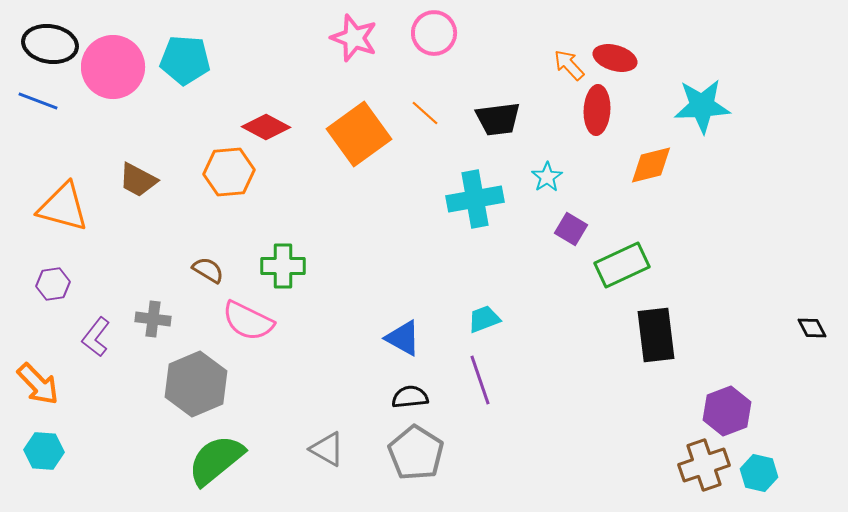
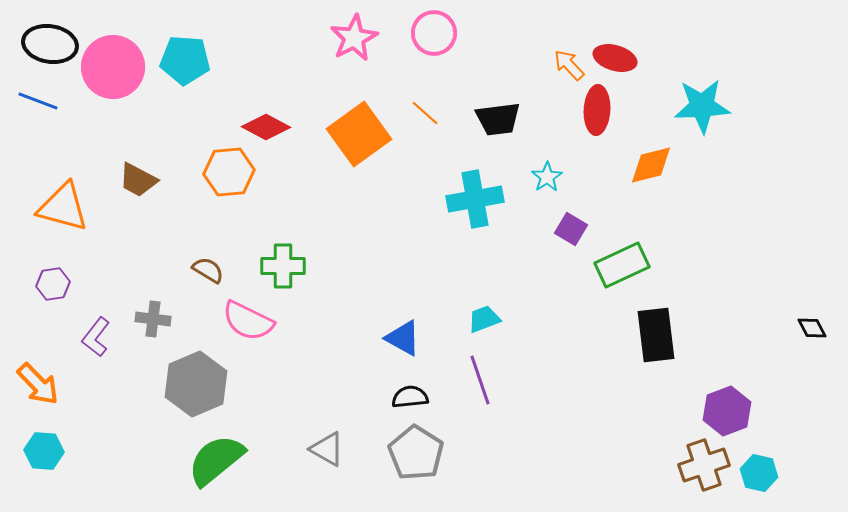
pink star at (354, 38): rotated 24 degrees clockwise
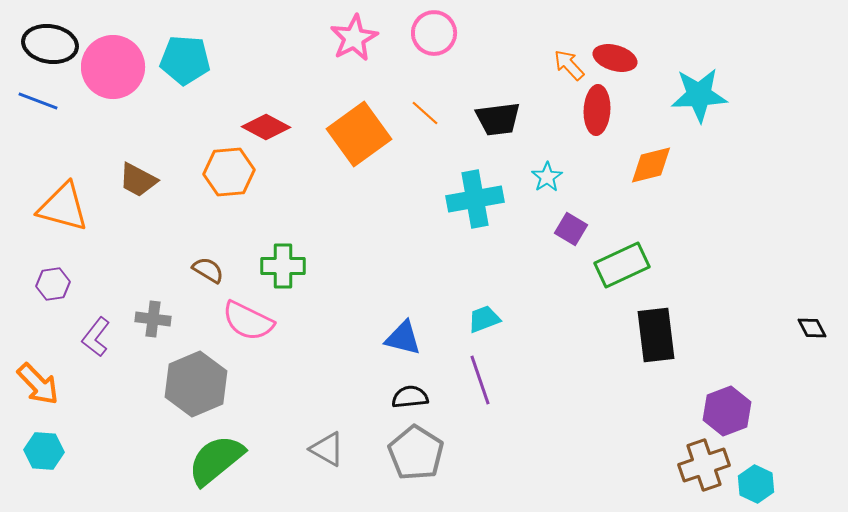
cyan star at (702, 106): moved 3 px left, 11 px up
blue triangle at (403, 338): rotated 15 degrees counterclockwise
cyan hexagon at (759, 473): moved 3 px left, 11 px down; rotated 12 degrees clockwise
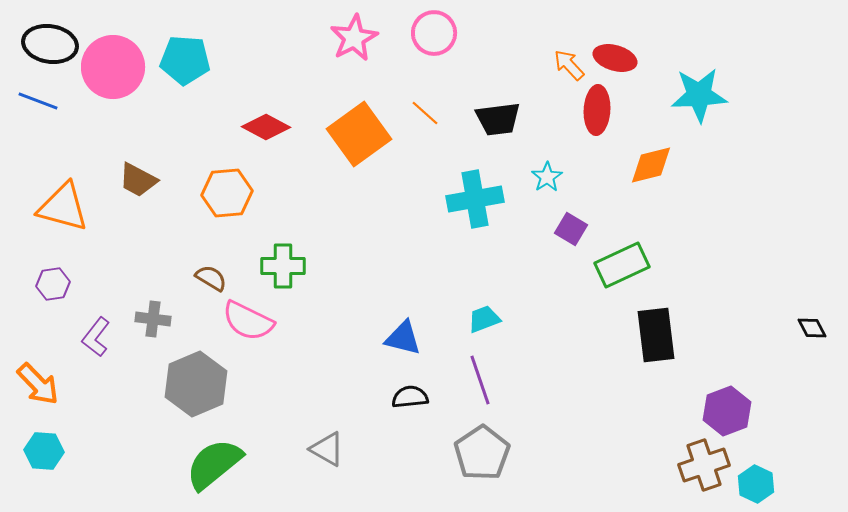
orange hexagon at (229, 172): moved 2 px left, 21 px down
brown semicircle at (208, 270): moved 3 px right, 8 px down
gray pentagon at (416, 453): moved 66 px right; rotated 6 degrees clockwise
green semicircle at (216, 460): moved 2 px left, 4 px down
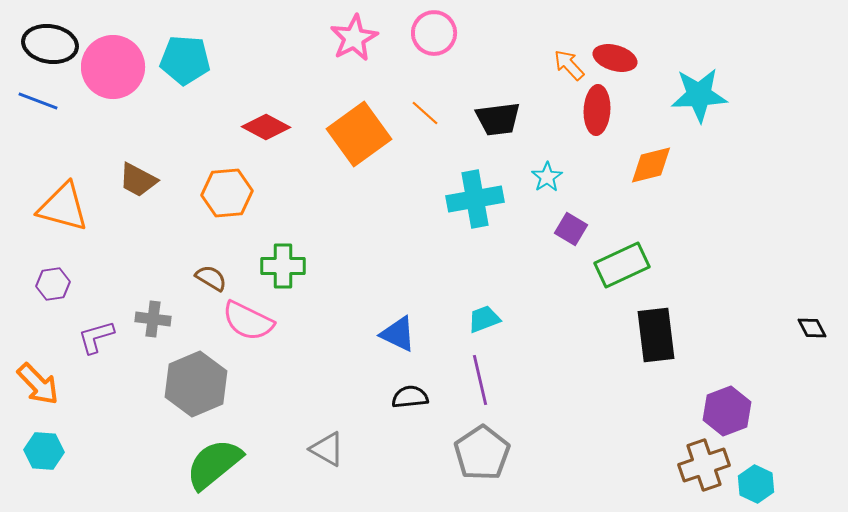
purple L-shape at (96, 337): rotated 36 degrees clockwise
blue triangle at (403, 338): moved 5 px left, 4 px up; rotated 12 degrees clockwise
purple line at (480, 380): rotated 6 degrees clockwise
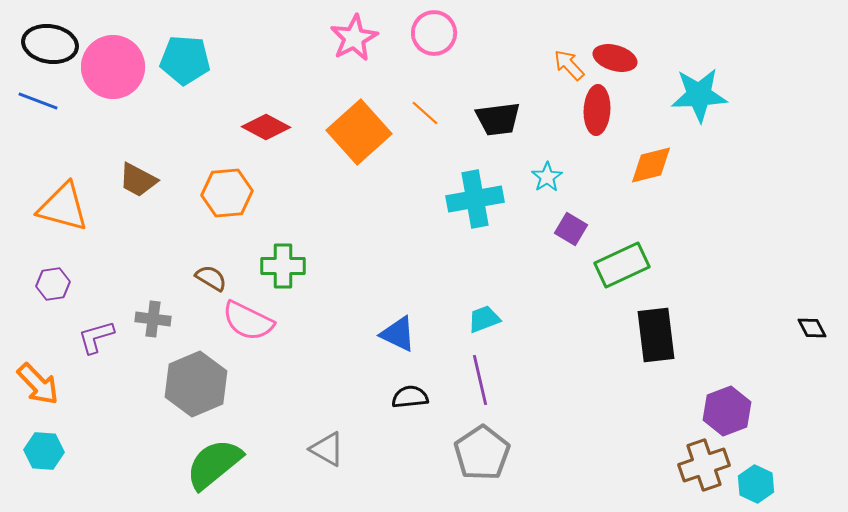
orange square at (359, 134): moved 2 px up; rotated 6 degrees counterclockwise
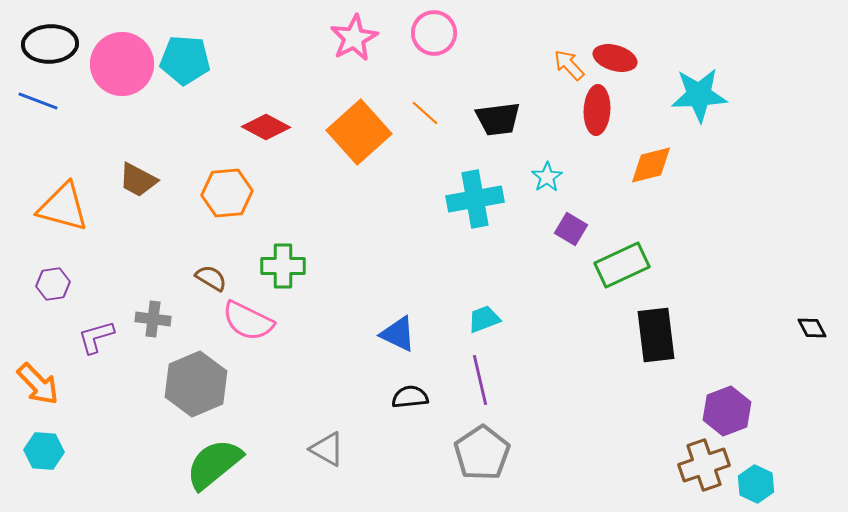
black ellipse at (50, 44): rotated 12 degrees counterclockwise
pink circle at (113, 67): moved 9 px right, 3 px up
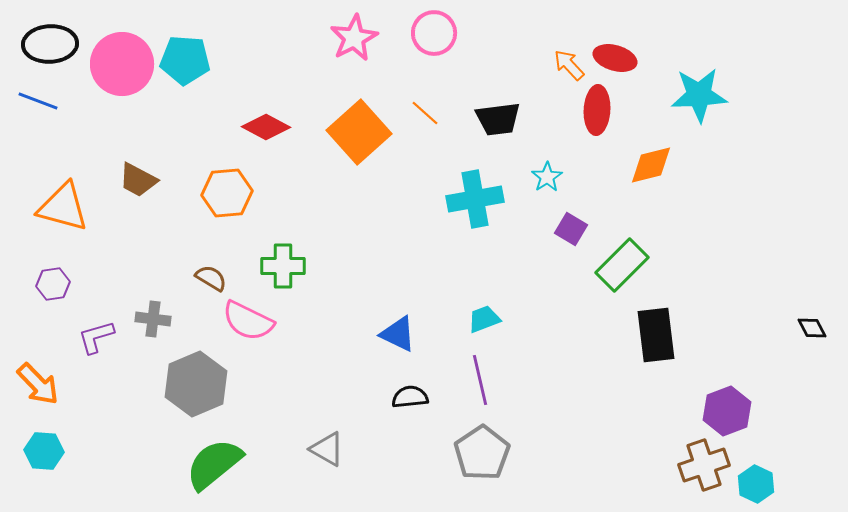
green rectangle at (622, 265): rotated 20 degrees counterclockwise
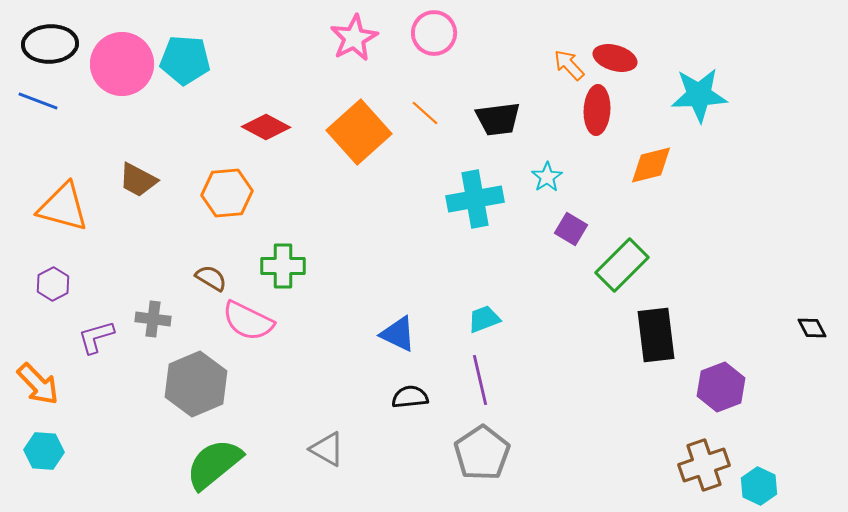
purple hexagon at (53, 284): rotated 20 degrees counterclockwise
purple hexagon at (727, 411): moved 6 px left, 24 px up
cyan hexagon at (756, 484): moved 3 px right, 2 px down
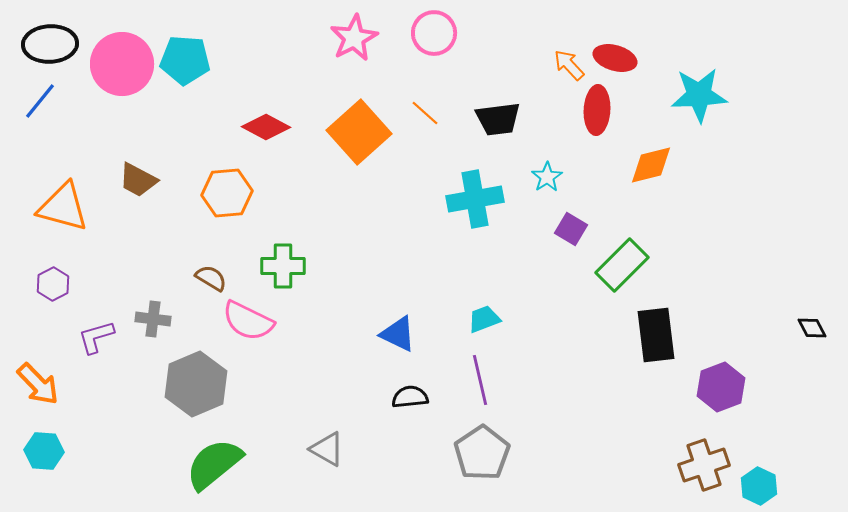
blue line at (38, 101): moved 2 px right; rotated 72 degrees counterclockwise
